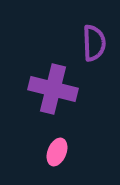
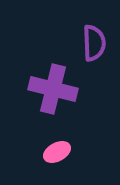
pink ellipse: rotated 40 degrees clockwise
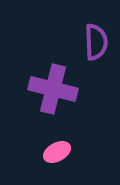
purple semicircle: moved 2 px right, 1 px up
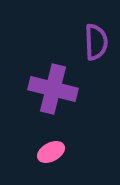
pink ellipse: moved 6 px left
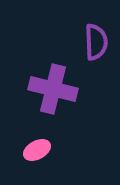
pink ellipse: moved 14 px left, 2 px up
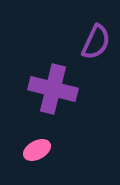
purple semicircle: rotated 27 degrees clockwise
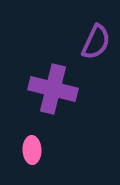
pink ellipse: moved 5 px left; rotated 64 degrees counterclockwise
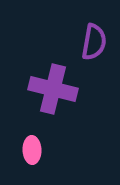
purple semicircle: moved 2 px left; rotated 15 degrees counterclockwise
